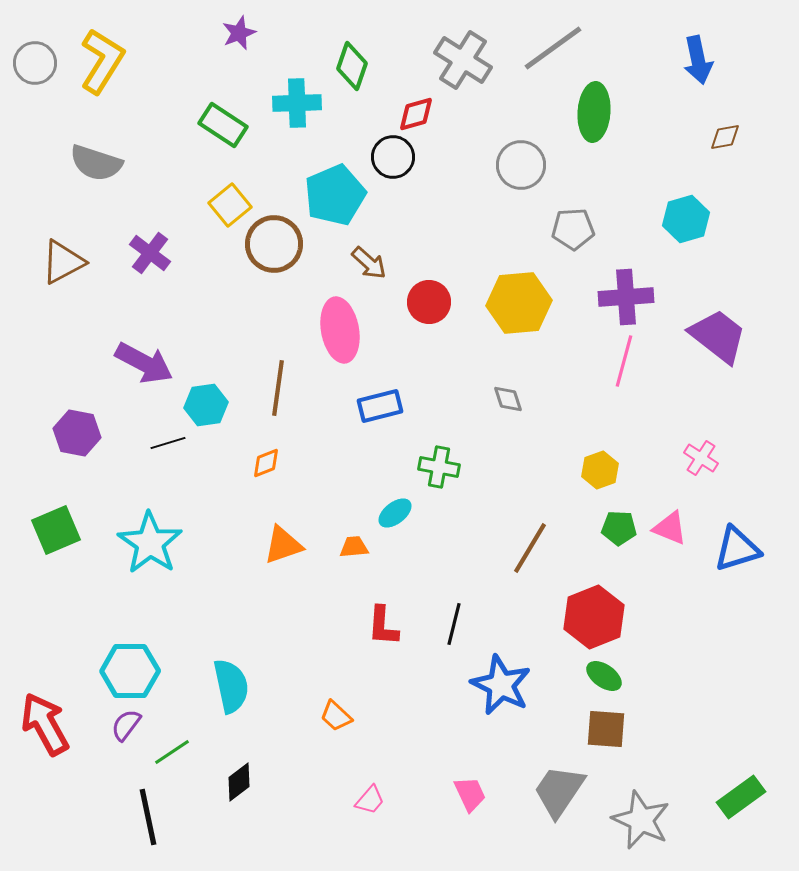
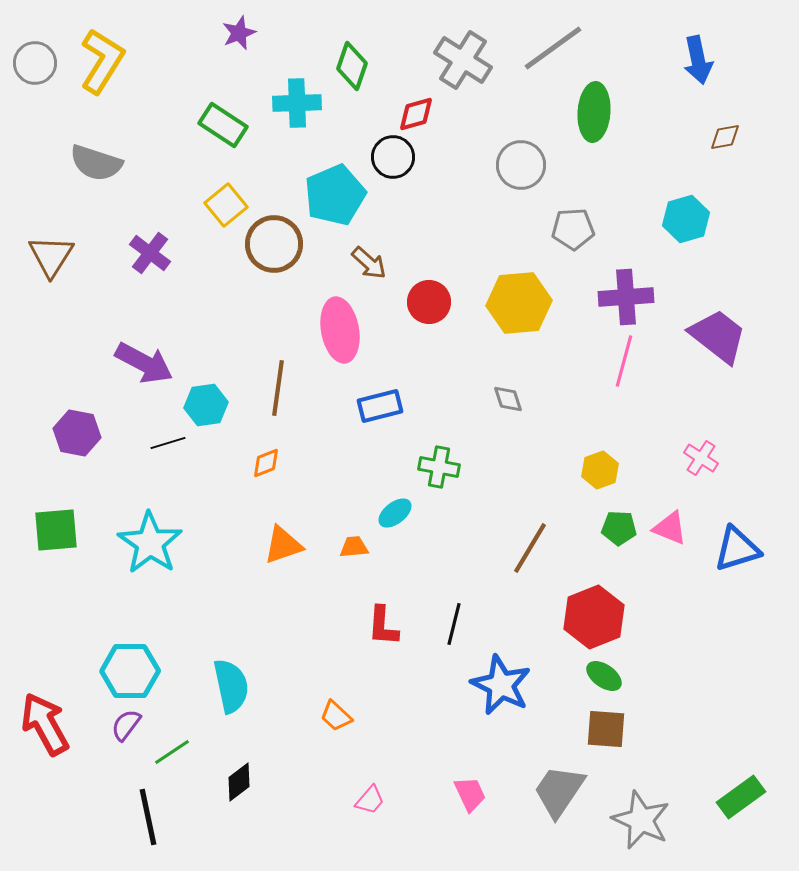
yellow square at (230, 205): moved 4 px left
brown triangle at (63, 262): moved 12 px left, 6 px up; rotated 30 degrees counterclockwise
green square at (56, 530): rotated 18 degrees clockwise
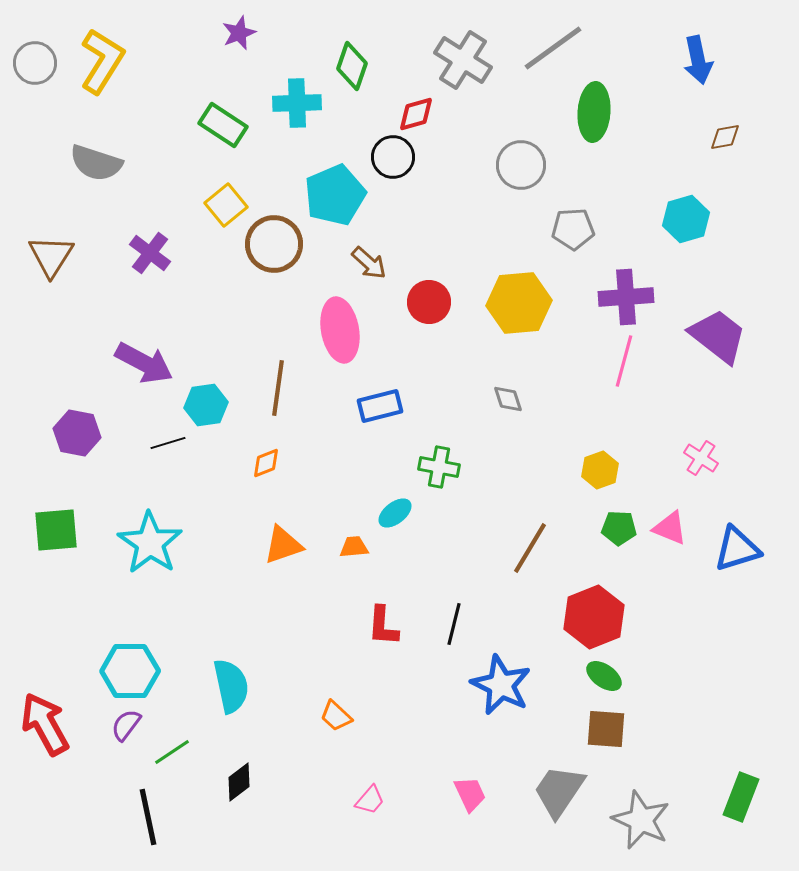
green rectangle at (741, 797): rotated 33 degrees counterclockwise
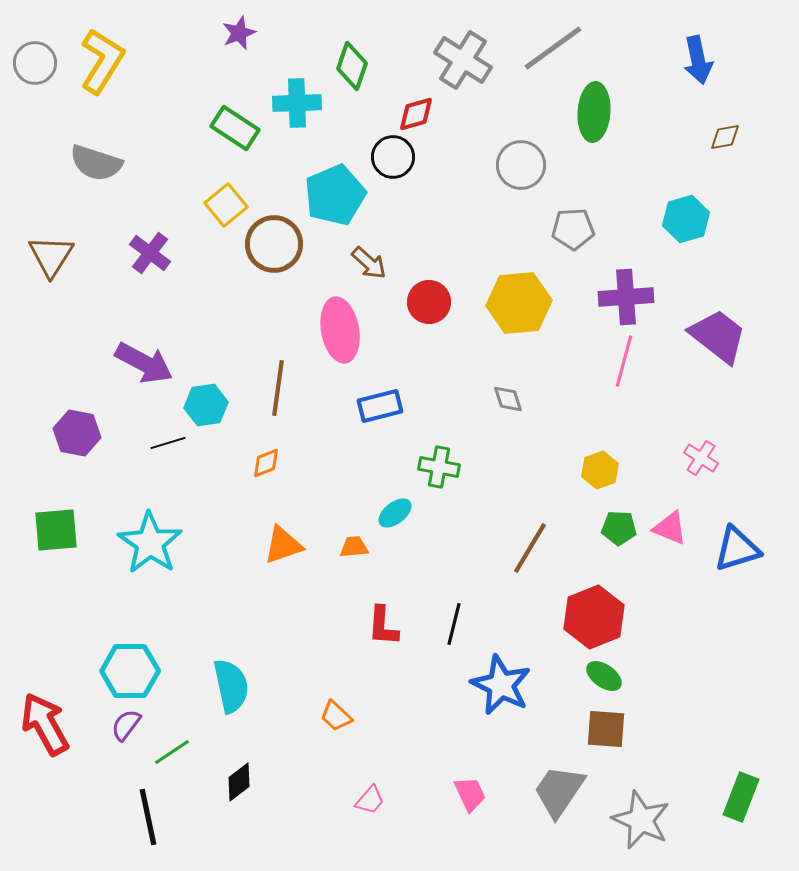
green rectangle at (223, 125): moved 12 px right, 3 px down
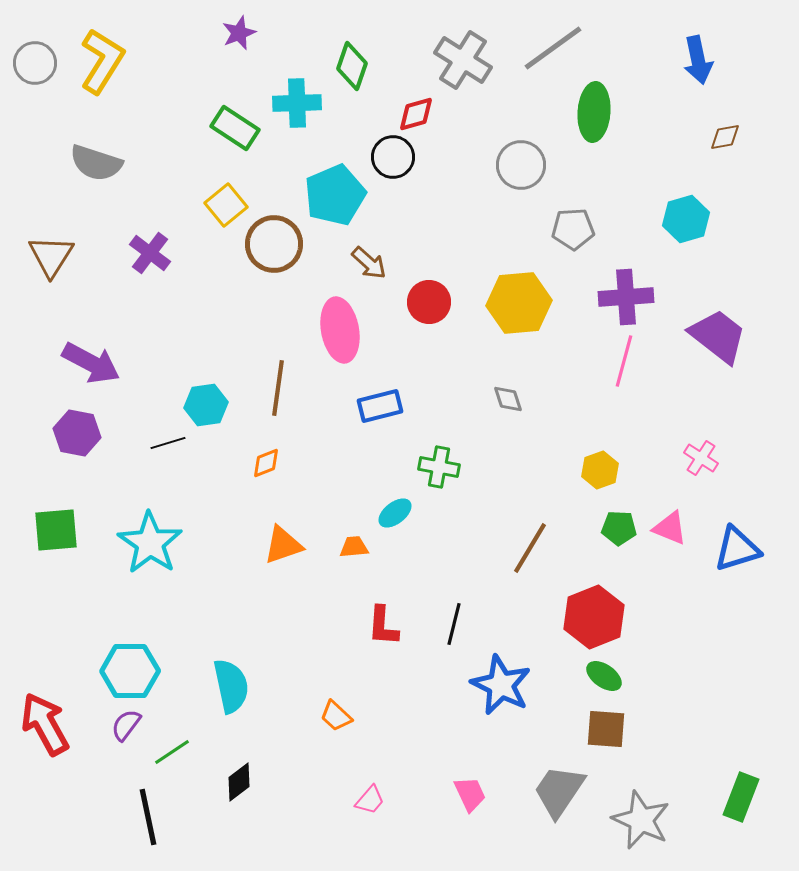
purple arrow at (144, 363): moved 53 px left
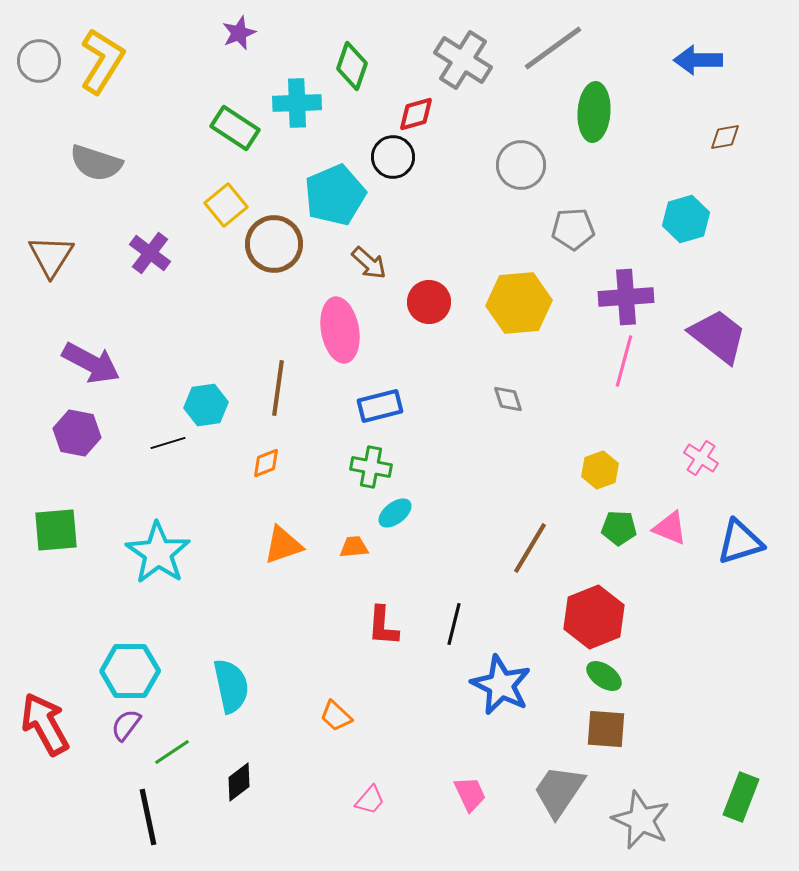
blue arrow at (698, 60): rotated 102 degrees clockwise
gray circle at (35, 63): moved 4 px right, 2 px up
green cross at (439, 467): moved 68 px left
cyan star at (150, 543): moved 8 px right, 10 px down
blue triangle at (737, 549): moved 3 px right, 7 px up
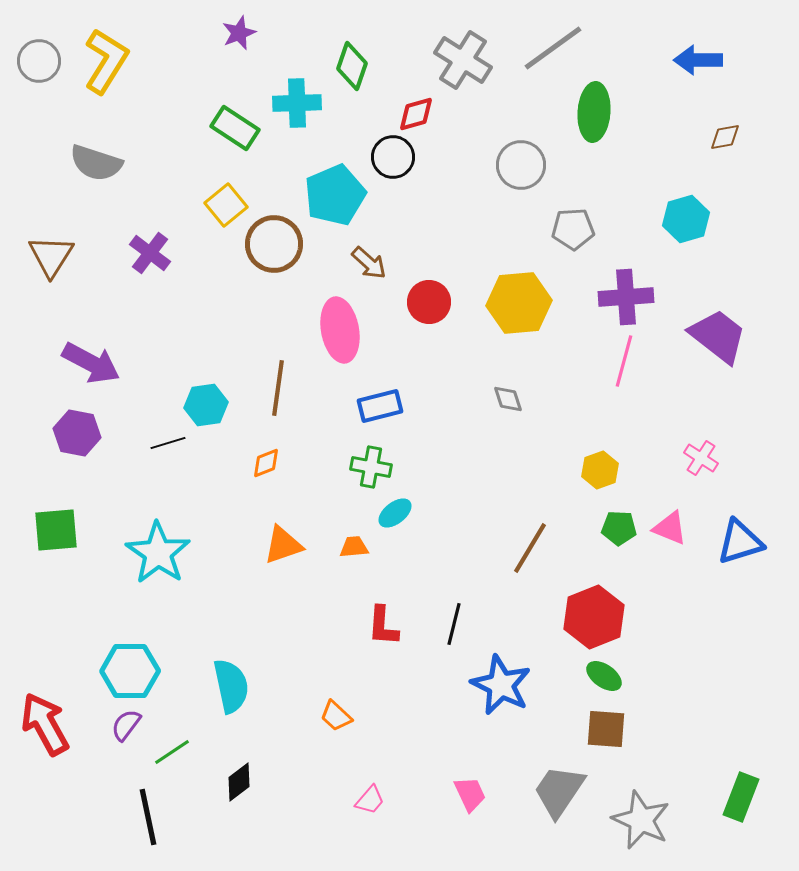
yellow L-shape at (102, 61): moved 4 px right
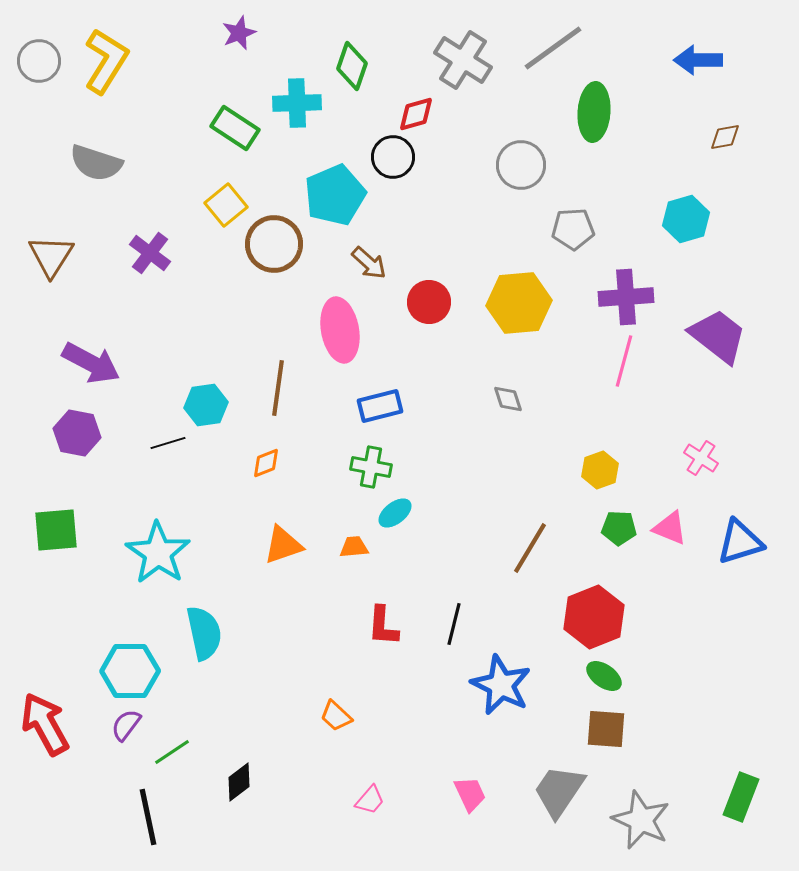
cyan semicircle at (231, 686): moved 27 px left, 53 px up
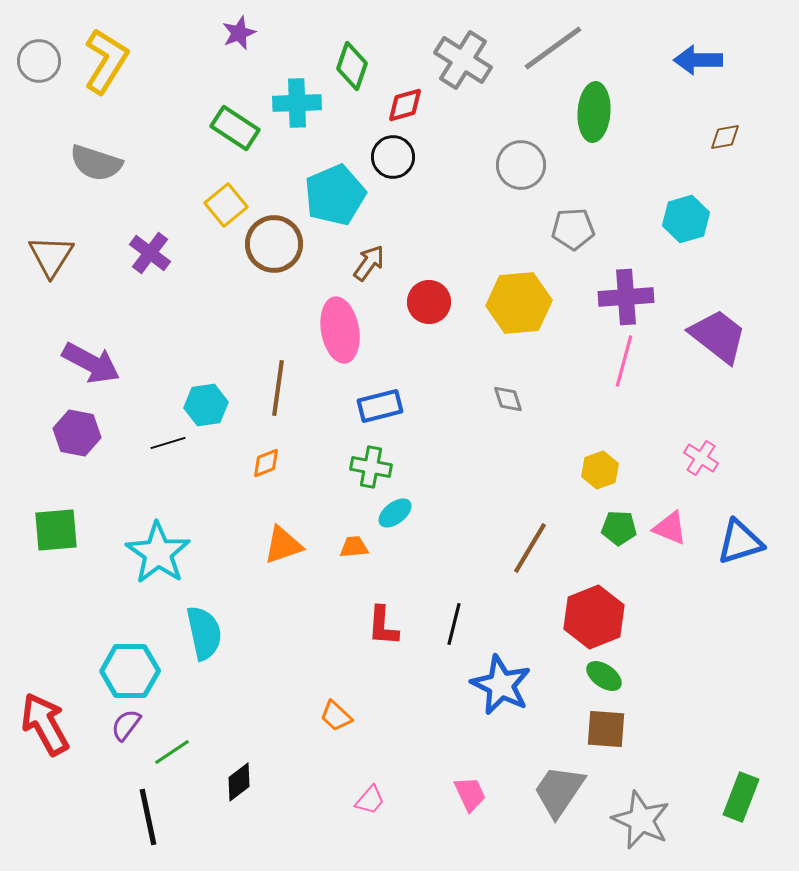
red diamond at (416, 114): moved 11 px left, 9 px up
brown arrow at (369, 263): rotated 96 degrees counterclockwise
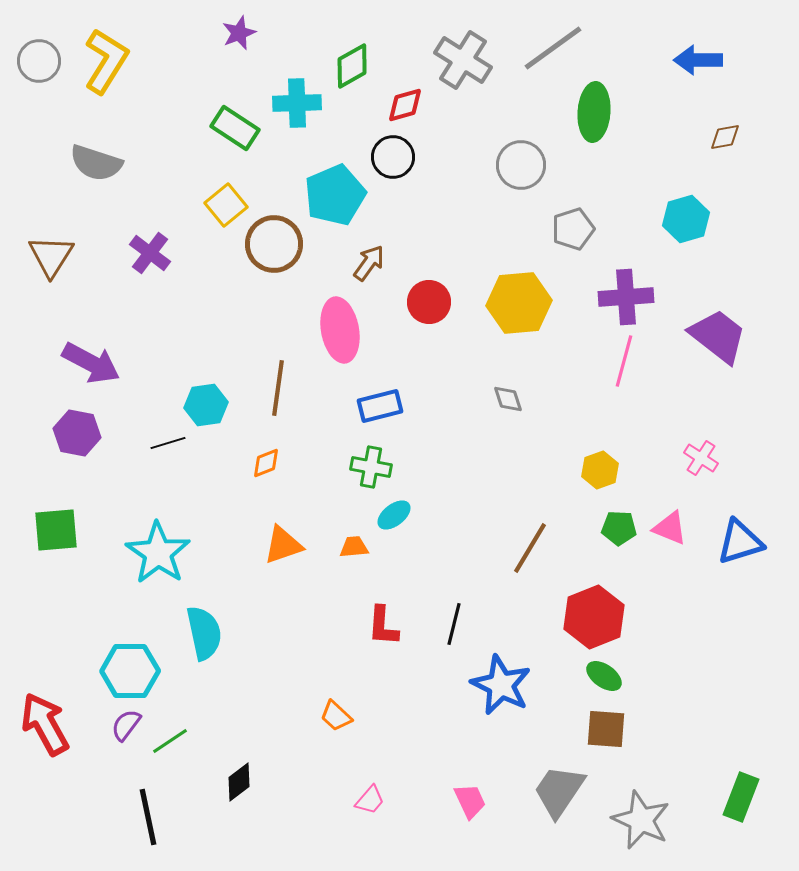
green diamond at (352, 66): rotated 42 degrees clockwise
gray pentagon at (573, 229): rotated 15 degrees counterclockwise
cyan ellipse at (395, 513): moved 1 px left, 2 px down
green line at (172, 752): moved 2 px left, 11 px up
pink trapezoid at (470, 794): moved 7 px down
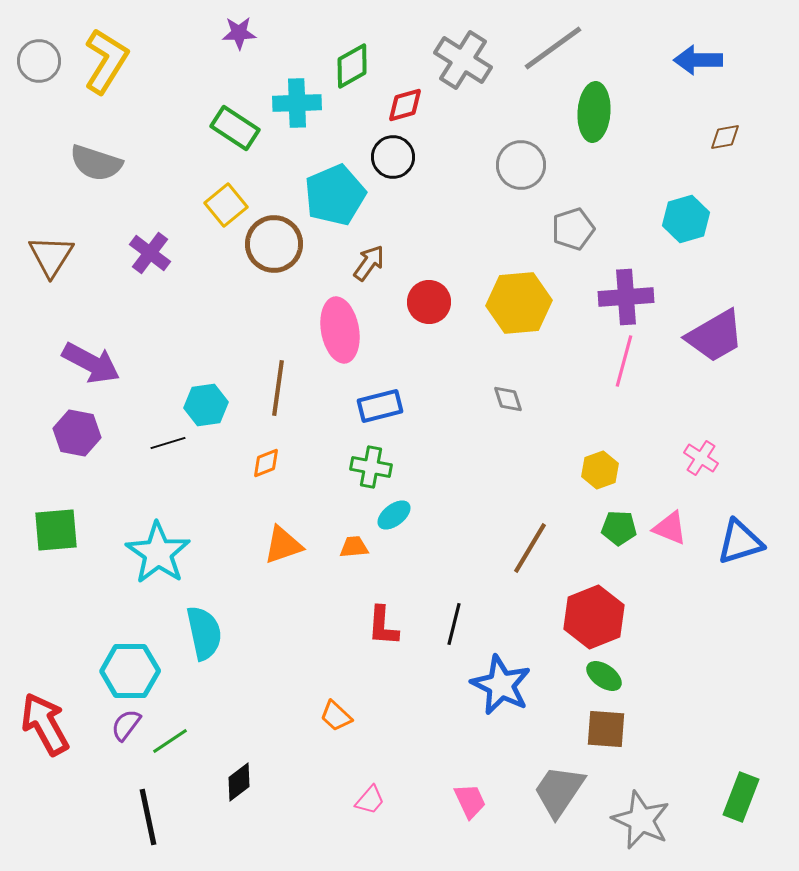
purple star at (239, 33): rotated 20 degrees clockwise
purple trapezoid at (718, 336): moved 3 px left; rotated 112 degrees clockwise
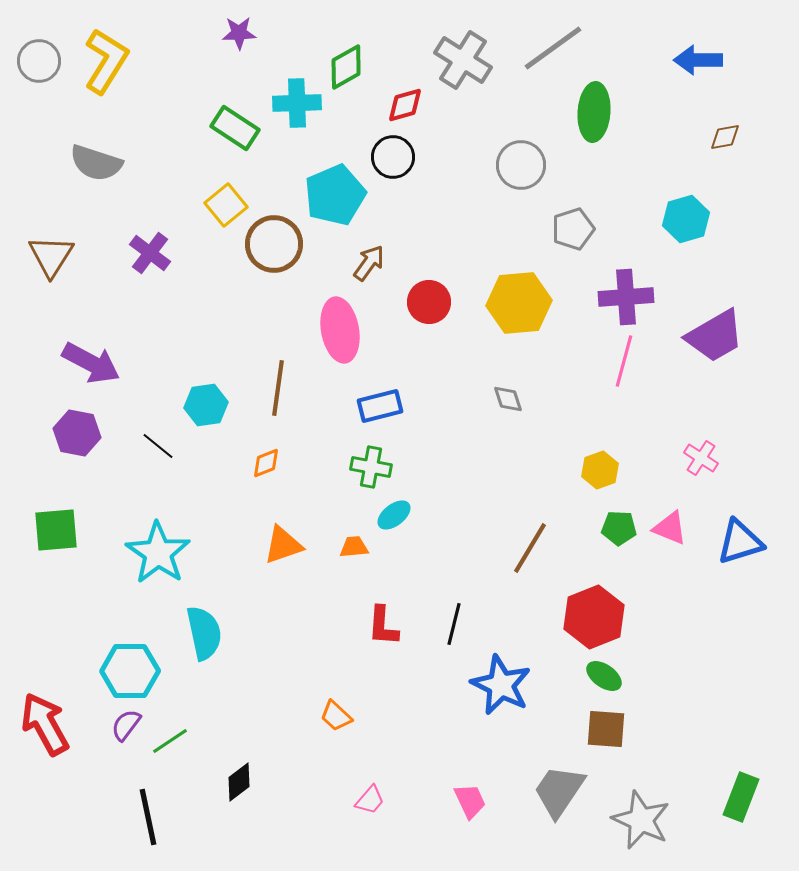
green diamond at (352, 66): moved 6 px left, 1 px down
black line at (168, 443): moved 10 px left, 3 px down; rotated 56 degrees clockwise
